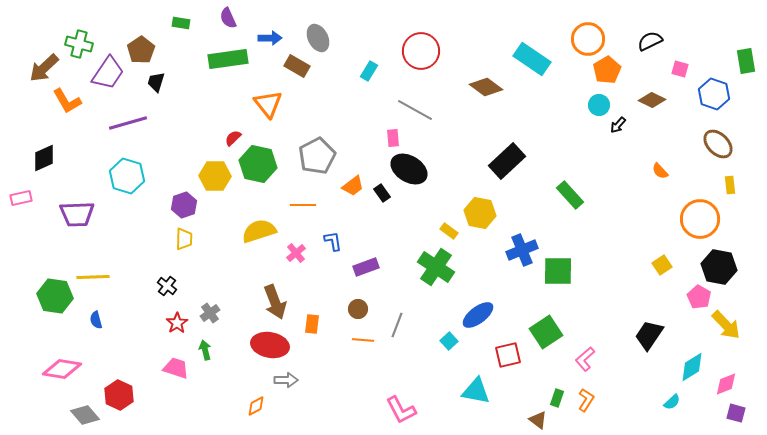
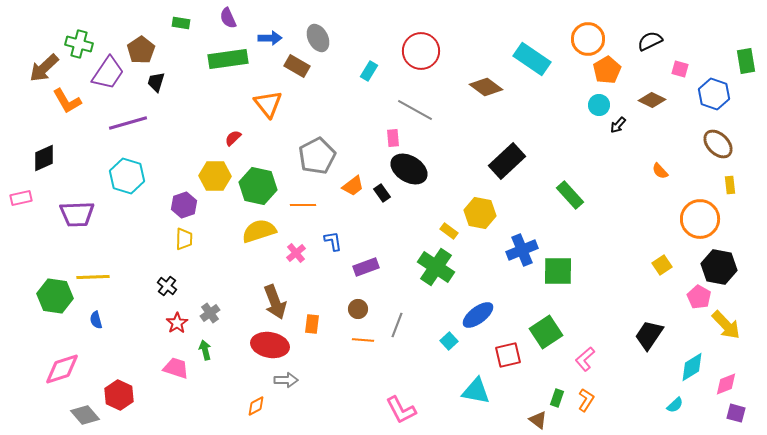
green hexagon at (258, 164): moved 22 px down
pink diamond at (62, 369): rotated 27 degrees counterclockwise
cyan semicircle at (672, 402): moved 3 px right, 3 px down
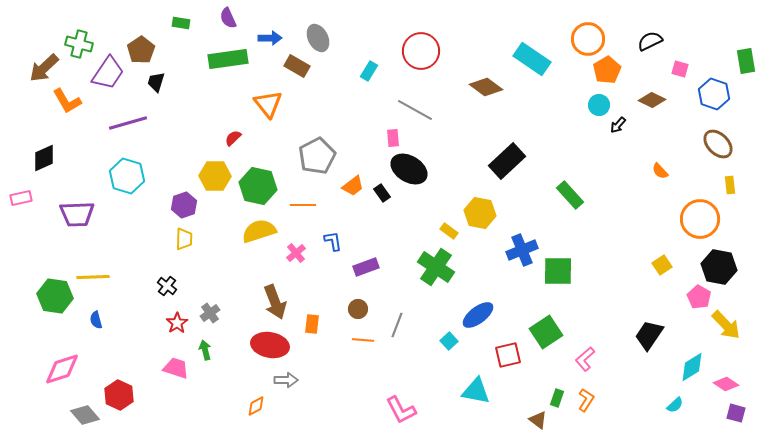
pink diamond at (726, 384): rotated 55 degrees clockwise
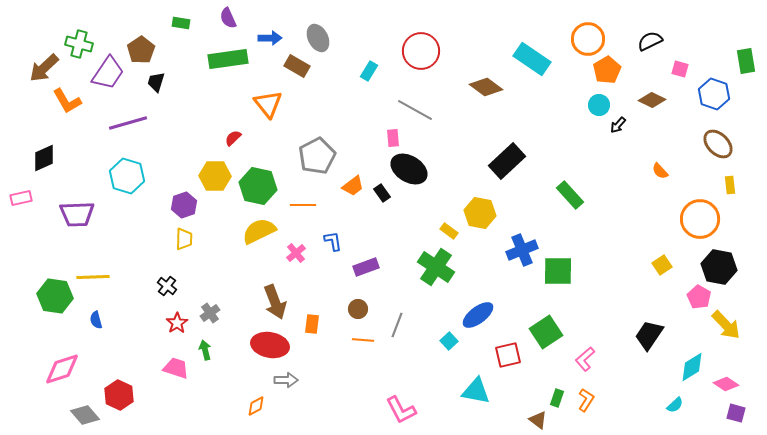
yellow semicircle at (259, 231): rotated 8 degrees counterclockwise
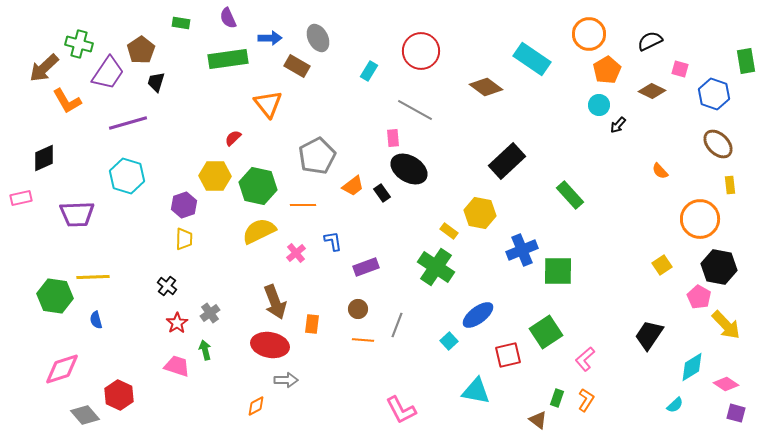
orange circle at (588, 39): moved 1 px right, 5 px up
brown diamond at (652, 100): moved 9 px up
pink trapezoid at (176, 368): moved 1 px right, 2 px up
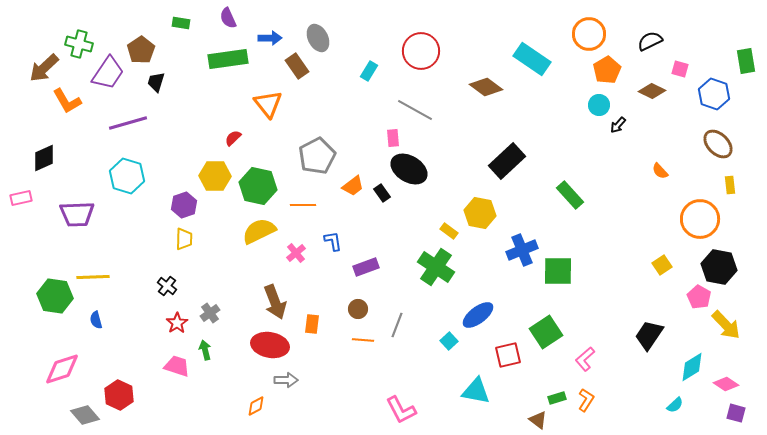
brown rectangle at (297, 66): rotated 25 degrees clockwise
green rectangle at (557, 398): rotated 54 degrees clockwise
